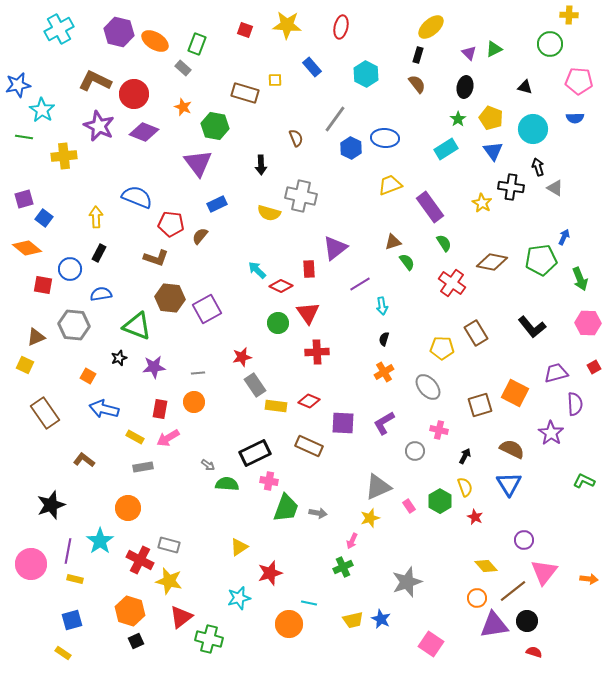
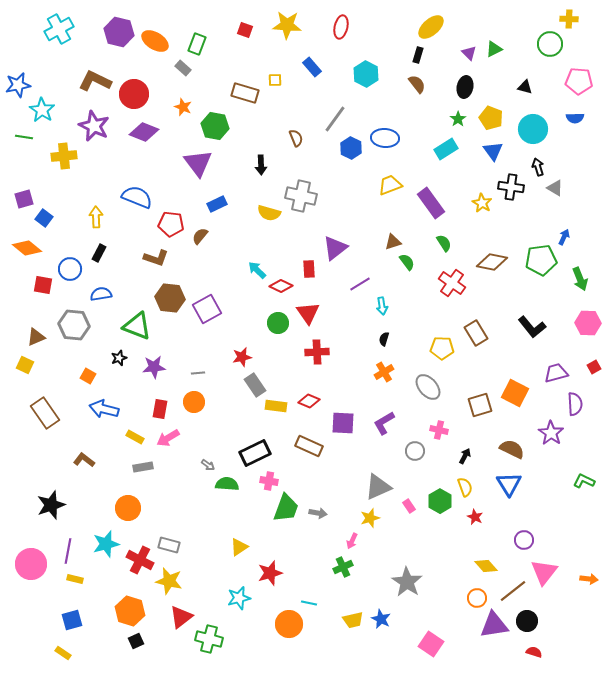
yellow cross at (569, 15): moved 4 px down
purple star at (99, 126): moved 5 px left
purple rectangle at (430, 207): moved 1 px right, 4 px up
cyan star at (100, 541): moved 6 px right, 3 px down; rotated 20 degrees clockwise
gray star at (407, 582): rotated 20 degrees counterclockwise
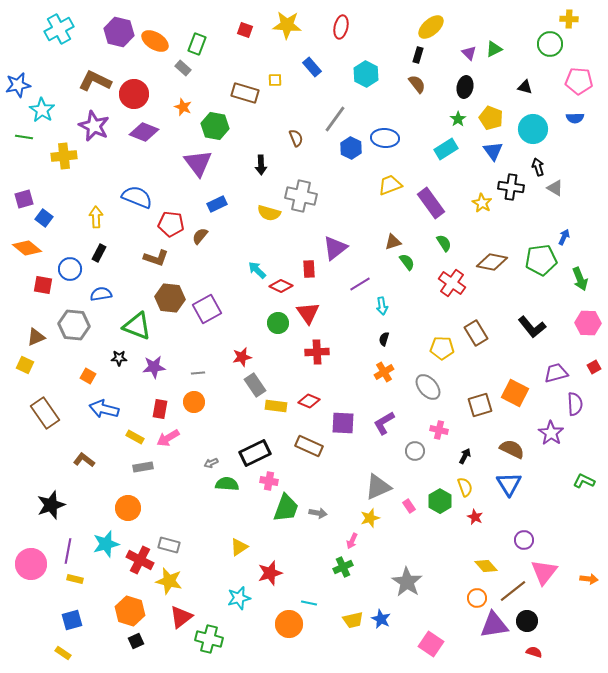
black star at (119, 358): rotated 21 degrees clockwise
gray arrow at (208, 465): moved 3 px right, 2 px up; rotated 120 degrees clockwise
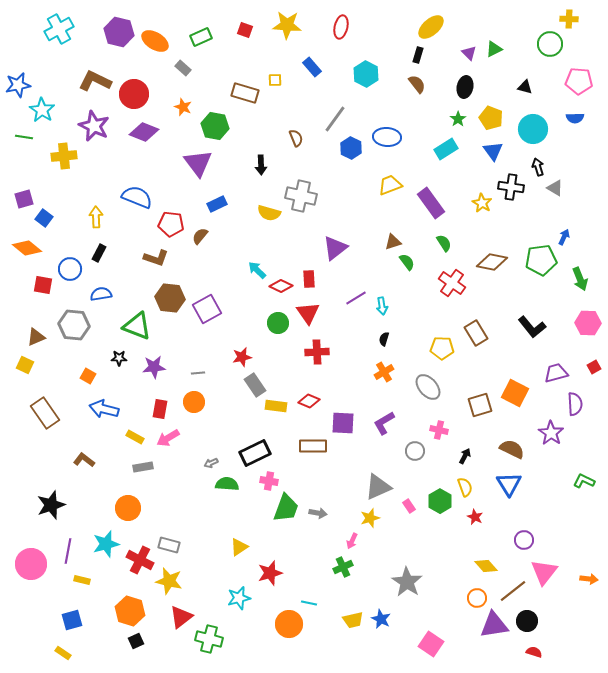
green rectangle at (197, 44): moved 4 px right, 7 px up; rotated 45 degrees clockwise
blue ellipse at (385, 138): moved 2 px right, 1 px up
red rectangle at (309, 269): moved 10 px down
purple line at (360, 284): moved 4 px left, 14 px down
brown rectangle at (309, 446): moved 4 px right; rotated 24 degrees counterclockwise
yellow rectangle at (75, 579): moved 7 px right, 1 px down
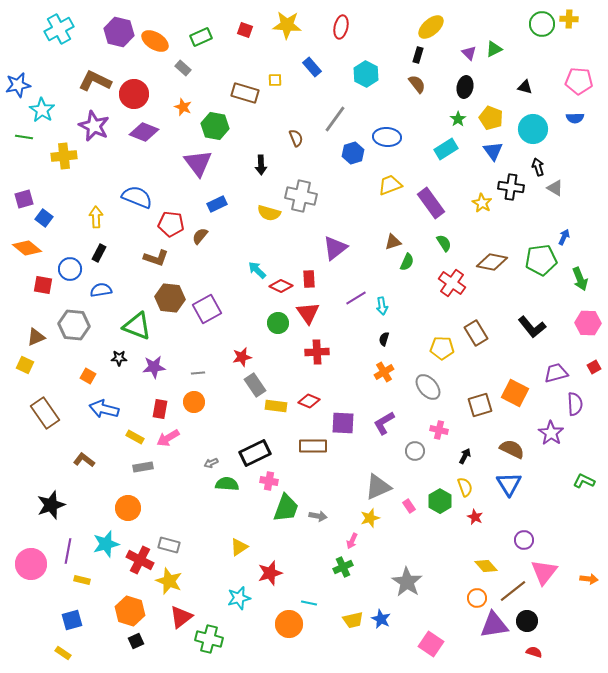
green circle at (550, 44): moved 8 px left, 20 px up
blue hexagon at (351, 148): moved 2 px right, 5 px down; rotated 15 degrees clockwise
green semicircle at (407, 262): rotated 60 degrees clockwise
blue semicircle at (101, 294): moved 4 px up
gray arrow at (318, 513): moved 3 px down
yellow star at (169, 581): rotated 8 degrees clockwise
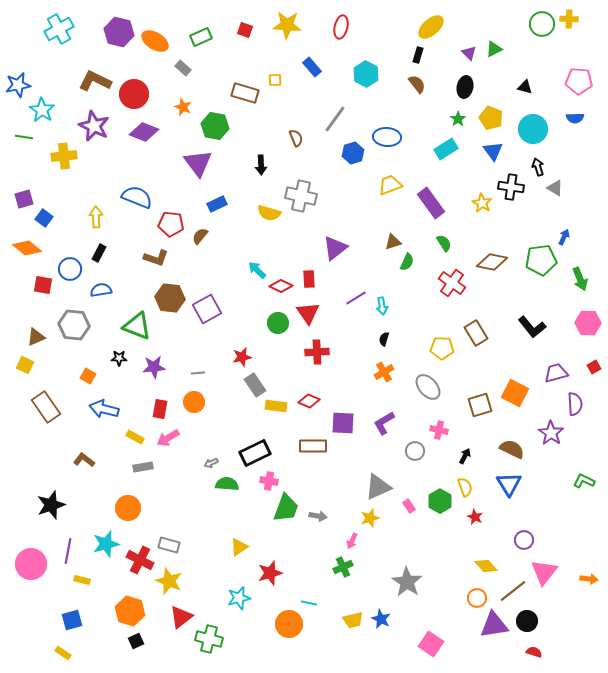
brown rectangle at (45, 413): moved 1 px right, 6 px up
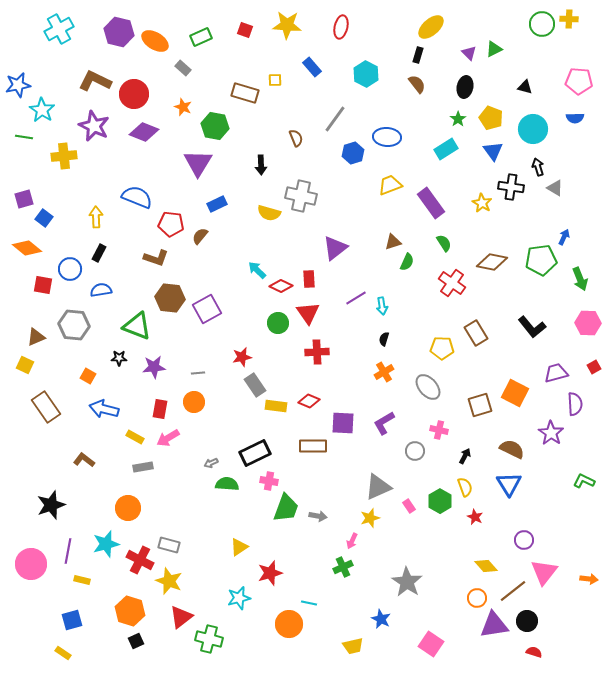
purple triangle at (198, 163): rotated 8 degrees clockwise
yellow trapezoid at (353, 620): moved 26 px down
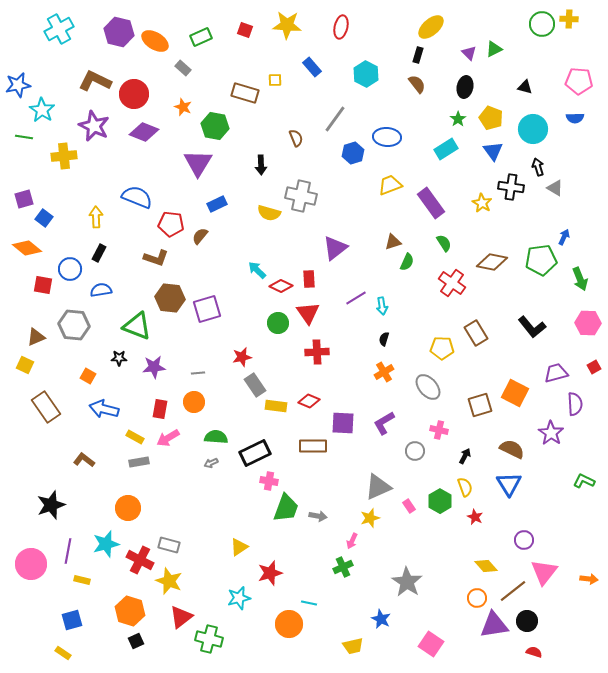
purple square at (207, 309): rotated 12 degrees clockwise
gray rectangle at (143, 467): moved 4 px left, 5 px up
green semicircle at (227, 484): moved 11 px left, 47 px up
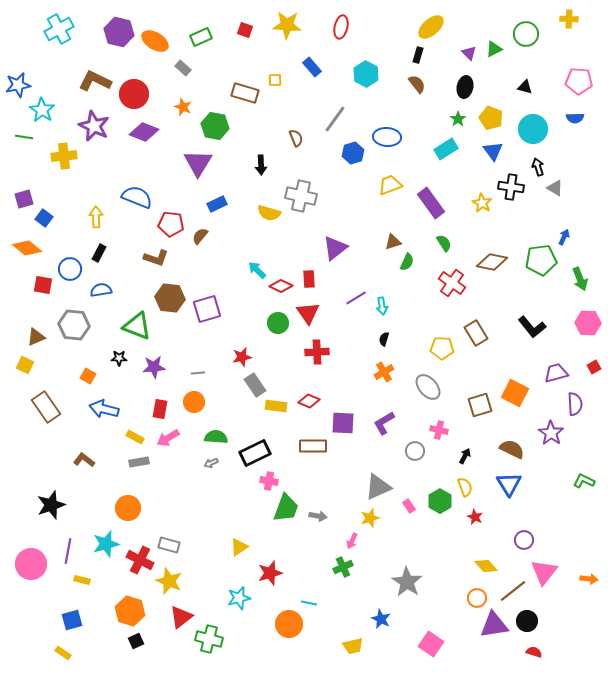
green circle at (542, 24): moved 16 px left, 10 px down
